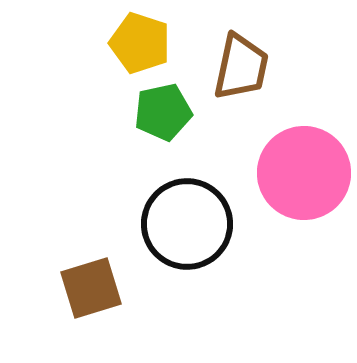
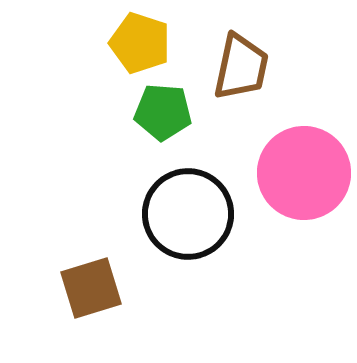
green pentagon: rotated 16 degrees clockwise
black circle: moved 1 px right, 10 px up
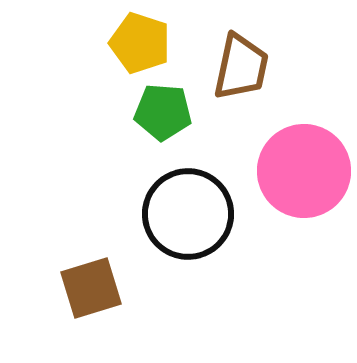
pink circle: moved 2 px up
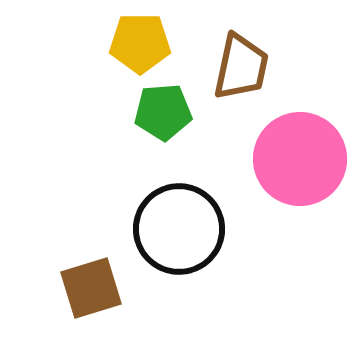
yellow pentagon: rotated 18 degrees counterclockwise
green pentagon: rotated 8 degrees counterclockwise
pink circle: moved 4 px left, 12 px up
black circle: moved 9 px left, 15 px down
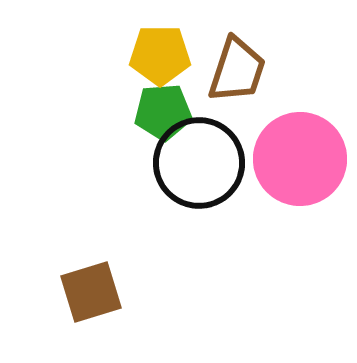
yellow pentagon: moved 20 px right, 12 px down
brown trapezoid: moved 4 px left, 3 px down; rotated 6 degrees clockwise
black circle: moved 20 px right, 66 px up
brown square: moved 4 px down
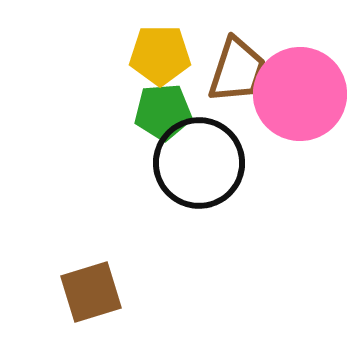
pink circle: moved 65 px up
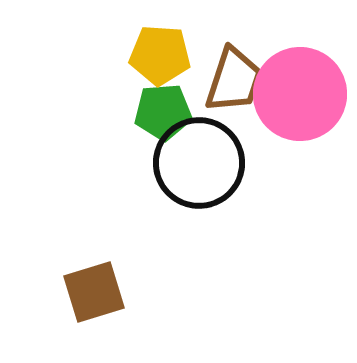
yellow pentagon: rotated 4 degrees clockwise
brown trapezoid: moved 3 px left, 10 px down
brown square: moved 3 px right
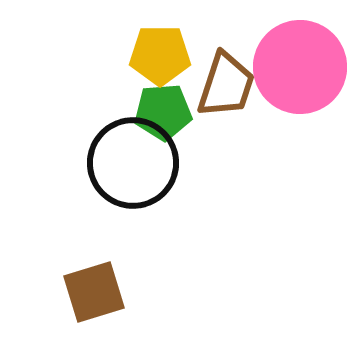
yellow pentagon: rotated 4 degrees counterclockwise
brown trapezoid: moved 8 px left, 5 px down
pink circle: moved 27 px up
black circle: moved 66 px left
